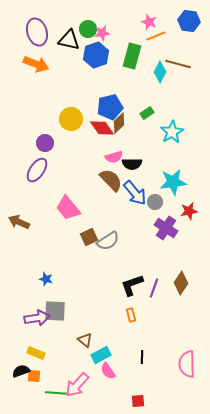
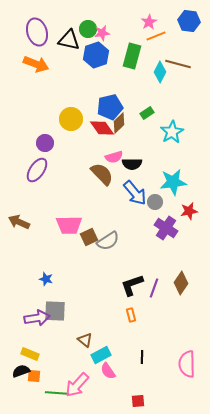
pink star at (149, 22): rotated 21 degrees clockwise
brown semicircle at (111, 180): moved 9 px left, 6 px up
pink trapezoid at (68, 208): moved 1 px right, 17 px down; rotated 52 degrees counterclockwise
yellow rectangle at (36, 353): moved 6 px left, 1 px down
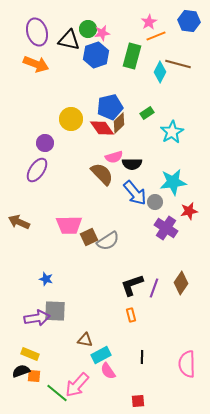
brown triangle at (85, 340): rotated 28 degrees counterclockwise
green line at (57, 393): rotated 35 degrees clockwise
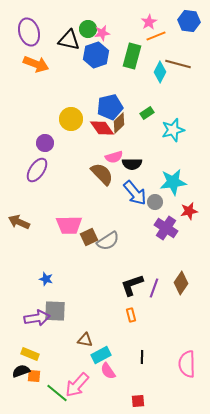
purple ellipse at (37, 32): moved 8 px left
cyan star at (172, 132): moved 1 px right, 2 px up; rotated 15 degrees clockwise
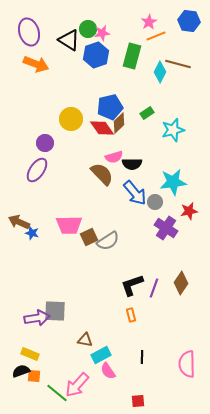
black triangle at (69, 40): rotated 20 degrees clockwise
blue star at (46, 279): moved 14 px left, 46 px up
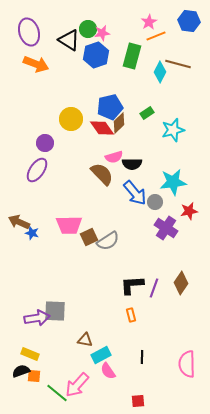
black L-shape at (132, 285): rotated 15 degrees clockwise
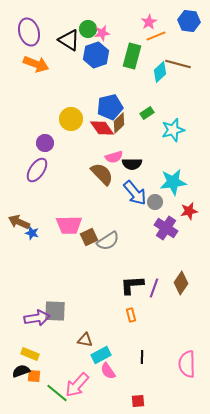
cyan diamond at (160, 72): rotated 20 degrees clockwise
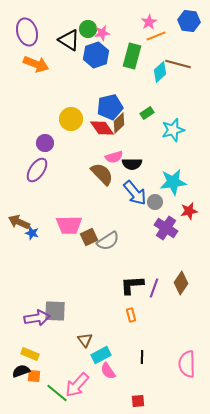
purple ellipse at (29, 32): moved 2 px left
brown triangle at (85, 340): rotated 42 degrees clockwise
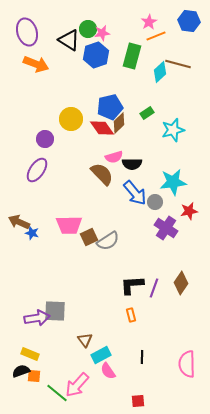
purple circle at (45, 143): moved 4 px up
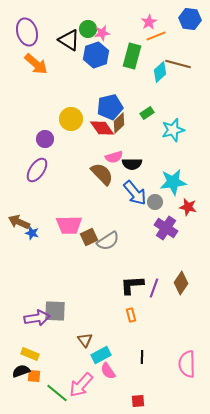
blue hexagon at (189, 21): moved 1 px right, 2 px up
orange arrow at (36, 64): rotated 20 degrees clockwise
red star at (189, 211): moved 1 px left, 4 px up; rotated 24 degrees clockwise
pink arrow at (77, 385): moved 4 px right
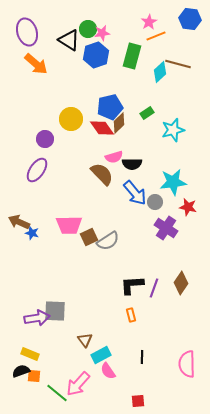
pink arrow at (81, 385): moved 3 px left, 1 px up
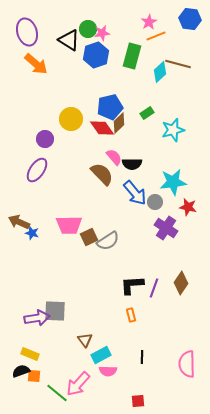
pink semicircle at (114, 157): rotated 114 degrees counterclockwise
pink semicircle at (108, 371): rotated 54 degrees counterclockwise
